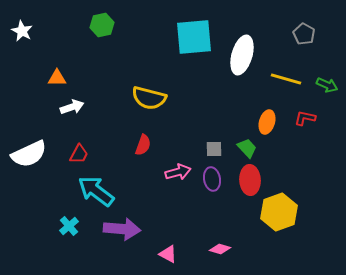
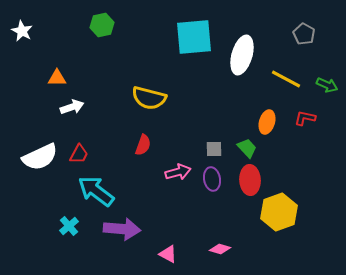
yellow line: rotated 12 degrees clockwise
white semicircle: moved 11 px right, 3 px down
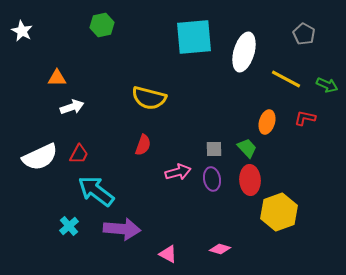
white ellipse: moved 2 px right, 3 px up
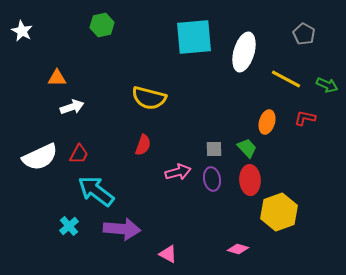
pink diamond: moved 18 px right
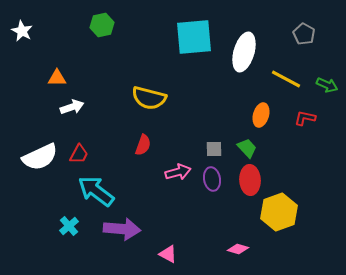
orange ellipse: moved 6 px left, 7 px up
